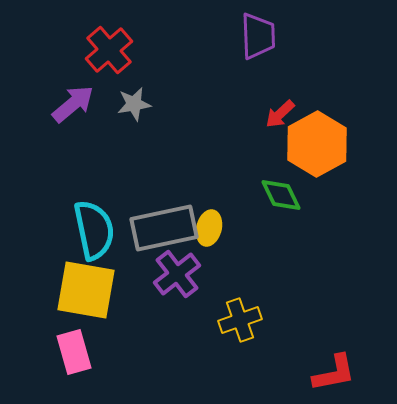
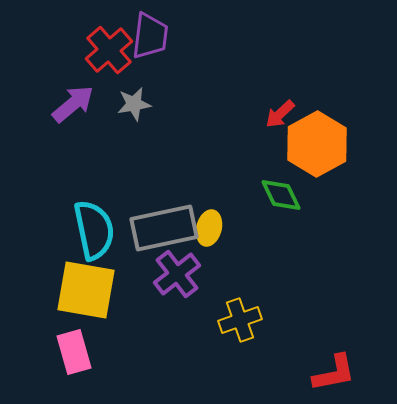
purple trapezoid: moved 108 px left; rotated 9 degrees clockwise
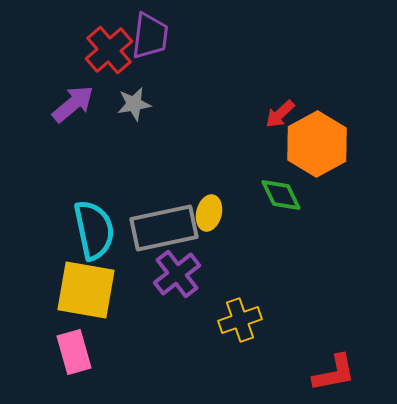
yellow ellipse: moved 15 px up
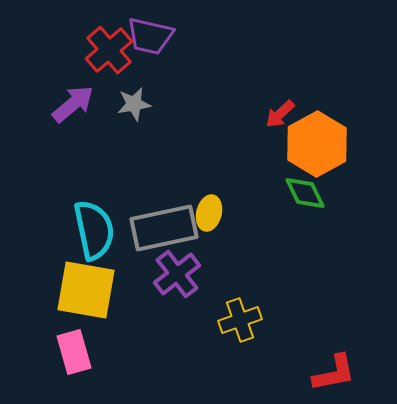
purple trapezoid: rotated 96 degrees clockwise
green diamond: moved 24 px right, 2 px up
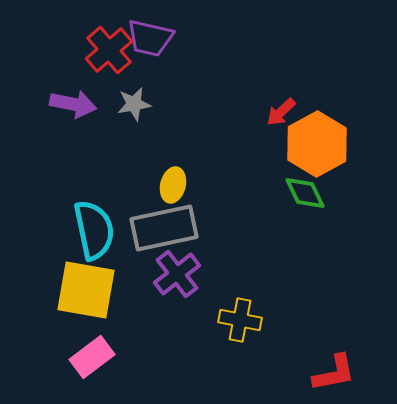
purple trapezoid: moved 2 px down
purple arrow: rotated 51 degrees clockwise
red arrow: moved 1 px right, 2 px up
yellow ellipse: moved 36 px left, 28 px up
yellow cross: rotated 30 degrees clockwise
pink rectangle: moved 18 px right, 5 px down; rotated 69 degrees clockwise
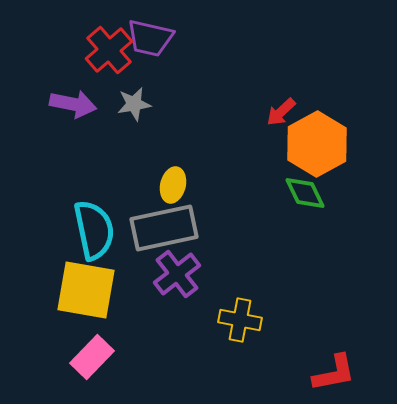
pink rectangle: rotated 9 degrees counterclockwise
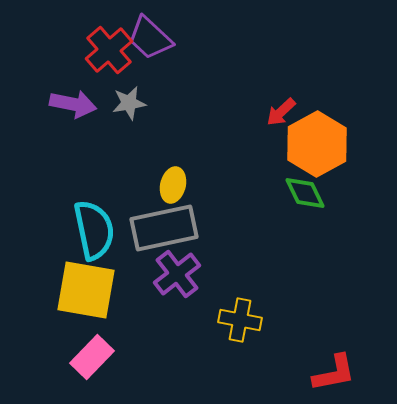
purple trapezoid: rotated 30 degrees clockwise
gray star: moved 5 px left, 1 px up
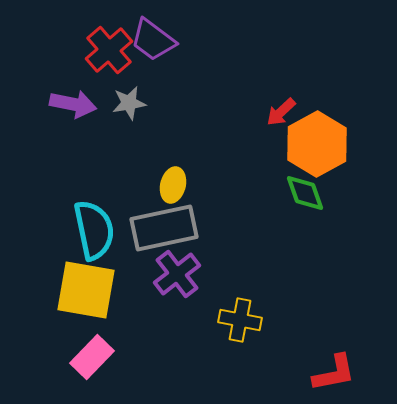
purple trapezoid: moved 3 px right, 2 px down; rotated 6 degrees counterclockwise
green diamond: rotated 6 degrees clockwise
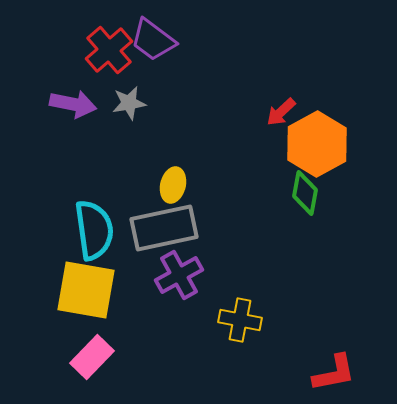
green diamond: rotated 30 degrees clockwise
cyan semicircle: rotated 4 degrees clockwise
purple cross: moved 2 px right, 1 px down; rotated 9 degrees clockwise
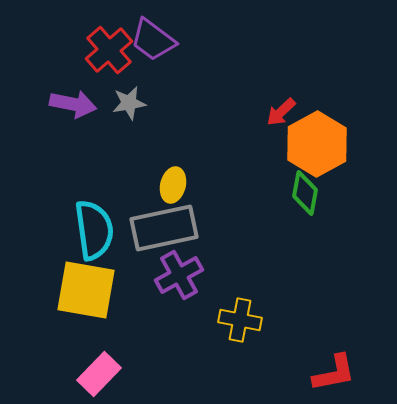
pink rectangle: moved 7 px right, 17 px down
